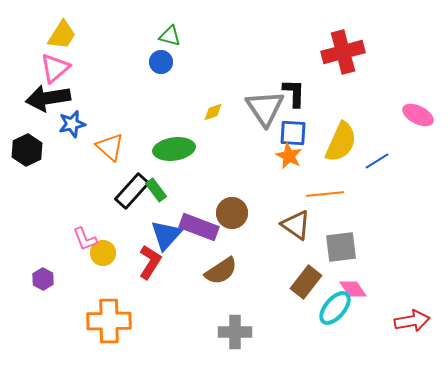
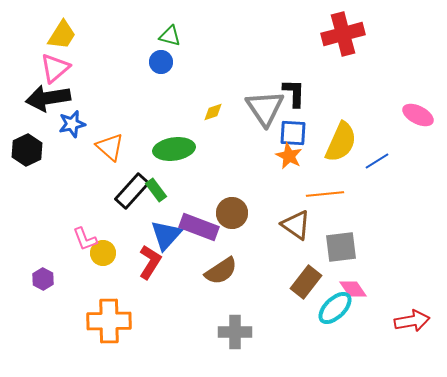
red cross: moved 18 px up
cyan ellipse: rotated 6 degrees clockwise
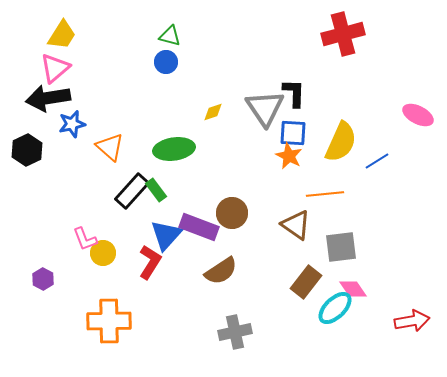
blue circle: moved 5 px right
gray cross: rotated 12 degrees counterclockwise
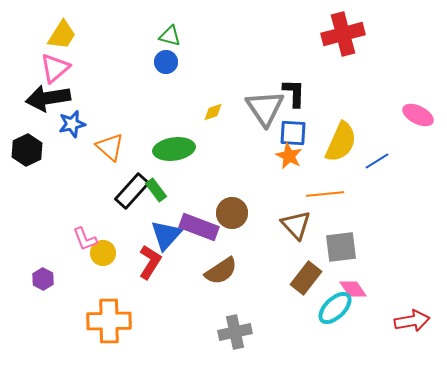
brown triangle: rotated 12 degrees clockwise
brown rectangle: moved 4 px up
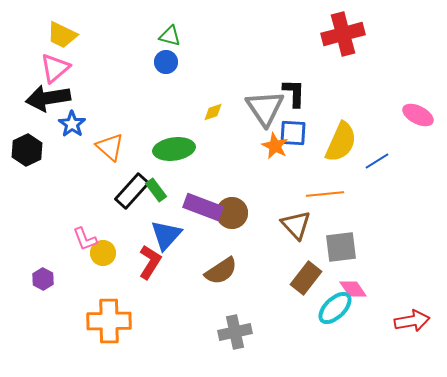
yellow trapezoid: rotated 84 degrees clockwise
blue star: rotated 24 degrees counterclockwise
orange star: moved 14 px left, 10 px up
purple rectangle: moved 4 px right, 20 px up
